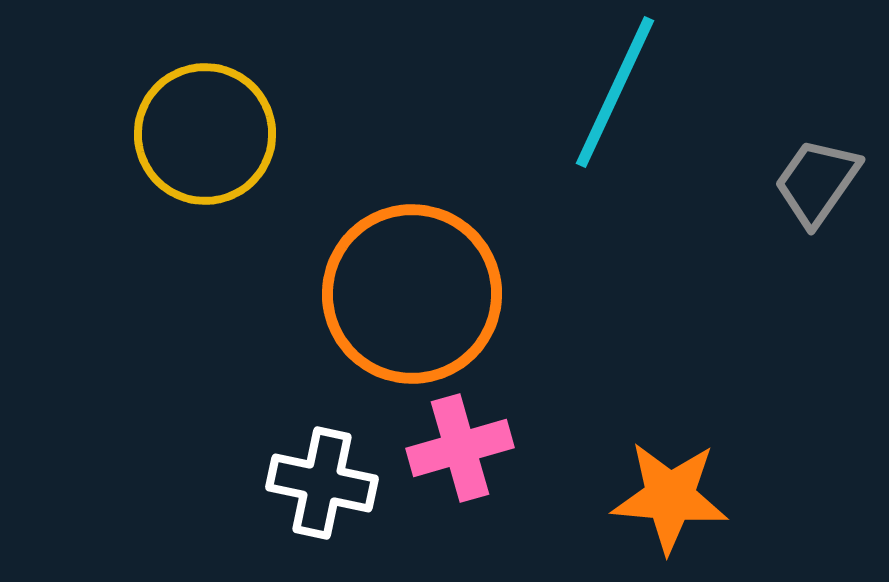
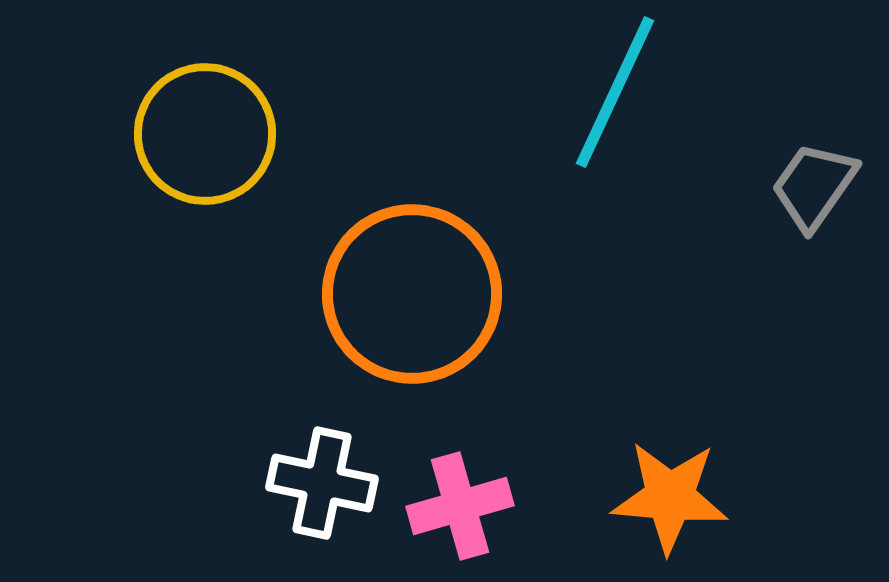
gray trapezoid: moved 3 px left, 4 px down
pink cross: moved 58 px down
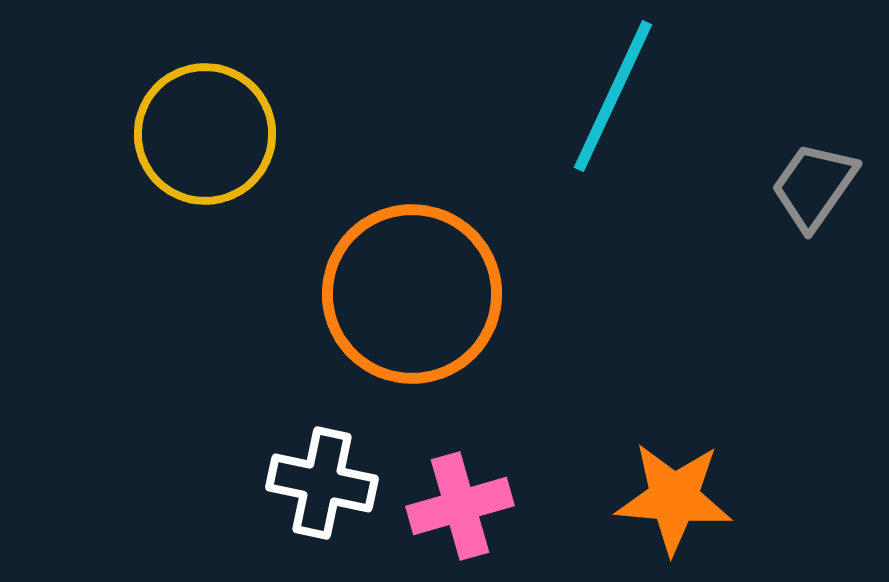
cyan line: moved 2 px left, 4 px down
orange star: moved 4 px right, 1 px down
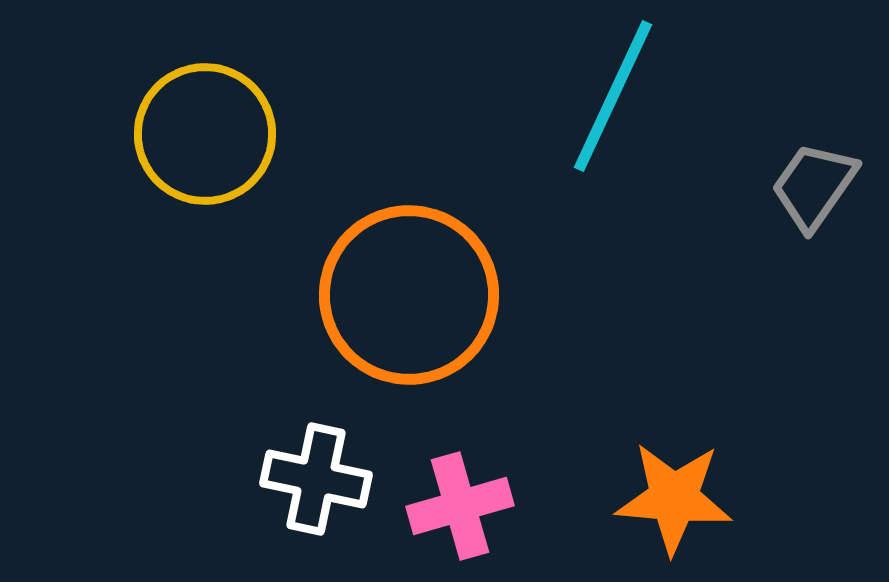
orange circle: moved 3 px left, 1 px down
white cross: moved 6 px left, 4 px up
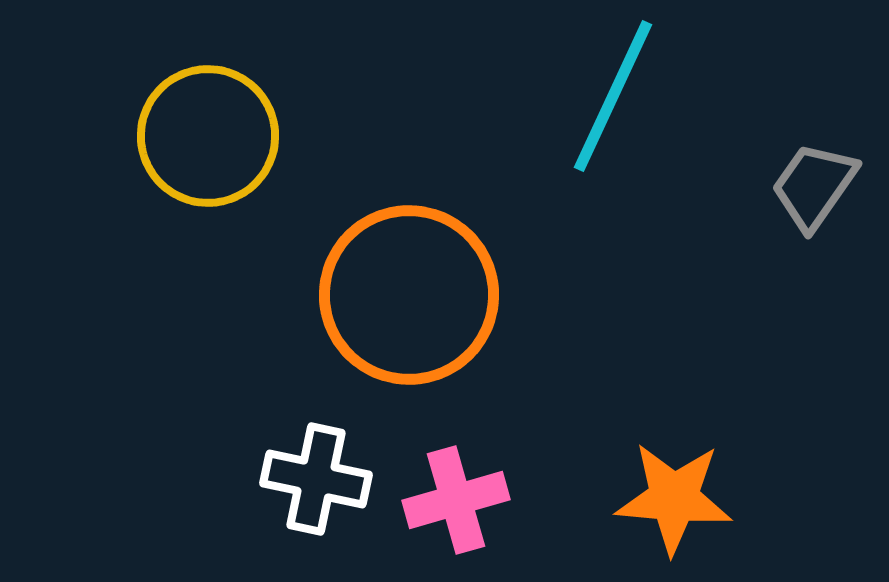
yellow circle: moved 3 px right, 2 px down
pink cross: moved 4 px left, 6 px up
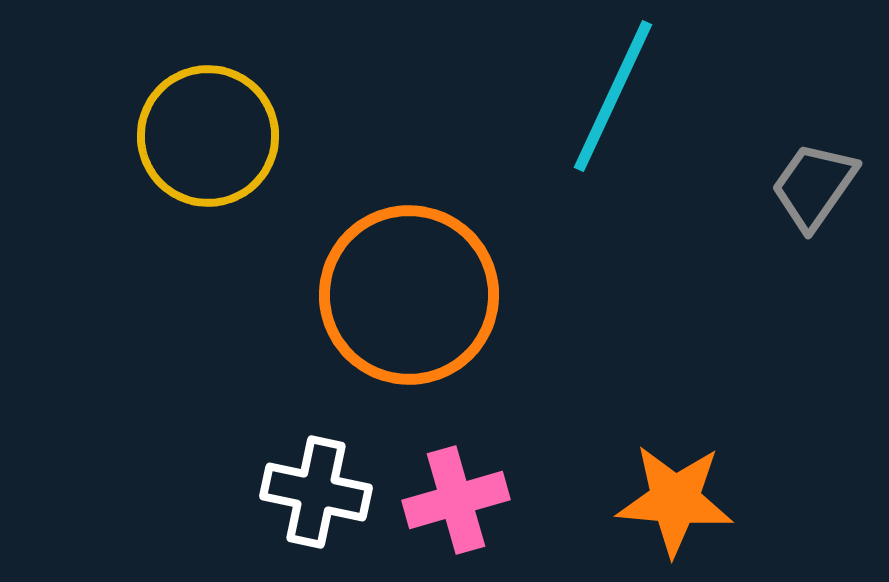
white cross: moved 13 px down
orange star: moved 1 px right, 2 px down
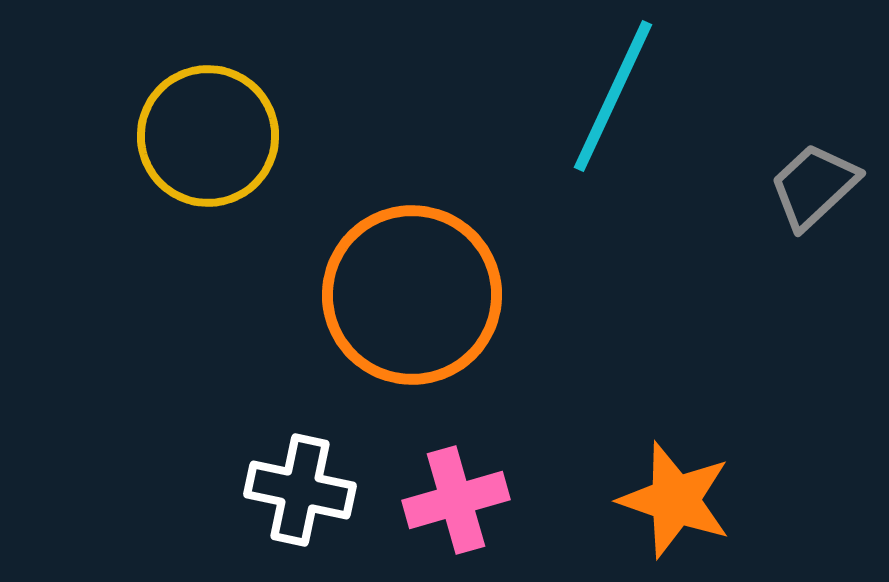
gray trapezoid: rotated 12 degrees clockwise
orange circle: moved 3 px right
white cross: moved 16 px left, 2 px up
orange star: rotated 14 degrees clockwise
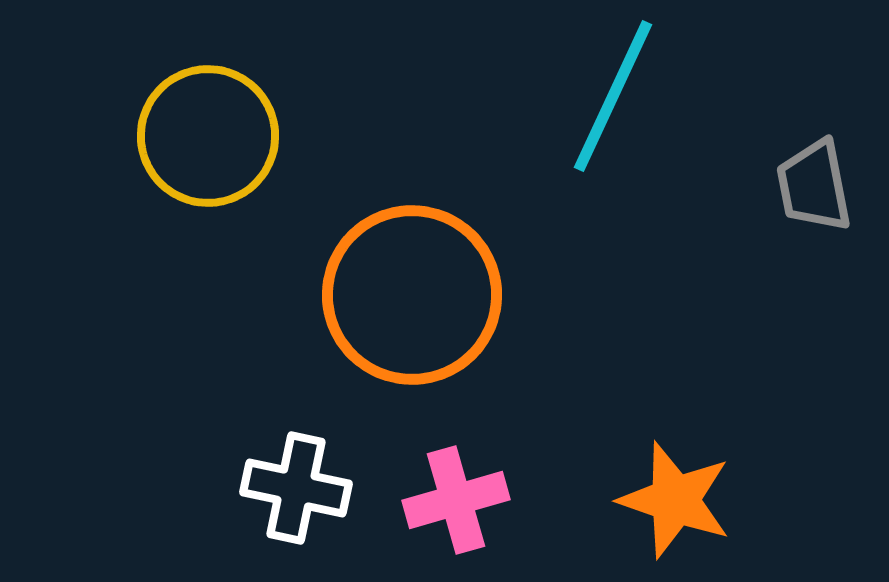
gray trapezoid: rotated 58 degrees counterclockwise
white cross: moved 4 px left, 2 px up
